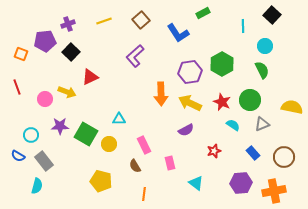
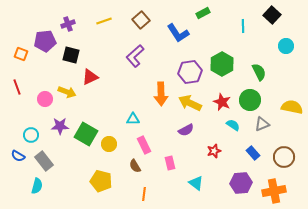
cyan circle at (265, 46): moved 21 px right
black square at (71, 52): moved 3 px down; rotated 30 degrees counterclockwise
green semicircle at (262, 70): moved 3 px left, 2 px down
cyan triangle at (119, 119): moved 14 px right
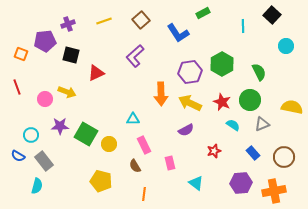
red triangle at (90, 77): moved 6 px right, 4 px up
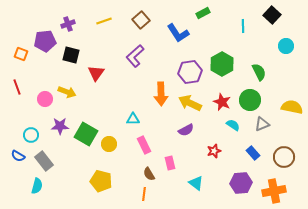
red triangle at (96, 73): rotated 30 degrees counterclockwise
brown semicircle at (135, 166): moved 14 px right, 8 px down
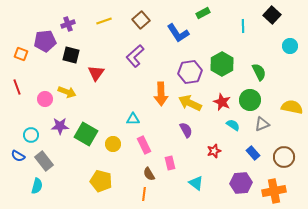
cyan circle at (286, 46): moved 4 px right
purple semicircle at (186, 130): rotated 91 degrees counterclockwise
yellow circle at (109, 144): moved 4 px right
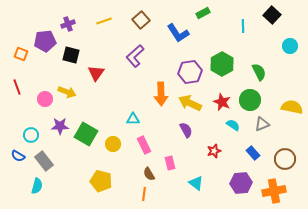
brown circle at (284, 157): moved 1 px right, 2 px down
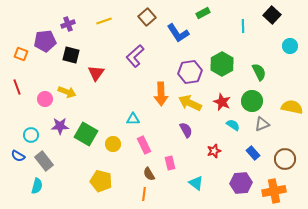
brown square at (141, 20): moved 6 px right, 3 px up
green circle at (250, 100): moved 2 px right, 1 px down
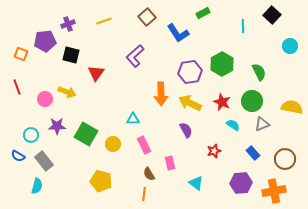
purple star at (60, 126): moved 3 px left
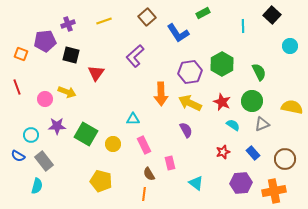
red star at (214, 151): moved 9 px right, 1 px down
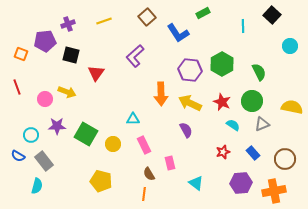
purple hexagon at (190, 72): moved 2 px up; rotated 15 degrees clockwise
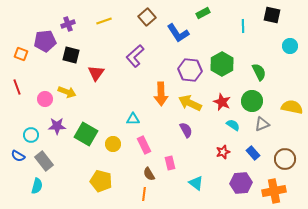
black square at (272, 15): rotated 30 degrees counterclockwise
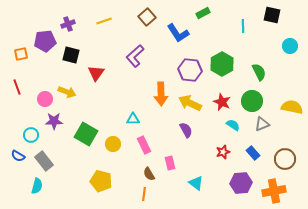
orange square at (21, 54): rotated 32 degrees counterclockwise
purple star at (57, 126): moved 3 px left, 5 px up
